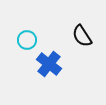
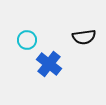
black semicircle: moved 2 px right, 1 px down; rotated 65 degrees counterclockwise
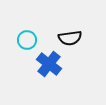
black semicircle: moved 14 px left, 1 px down
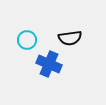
blue cross: rotated 15 degrees counterclockwise
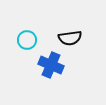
blue cross: moved 2 px right, 1 px down
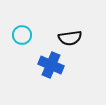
cyan circle: moved 5 px left, 5 px up
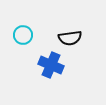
cyan circle: moved 1 px right
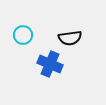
blue cross: moved 1 px left, 1 px up
